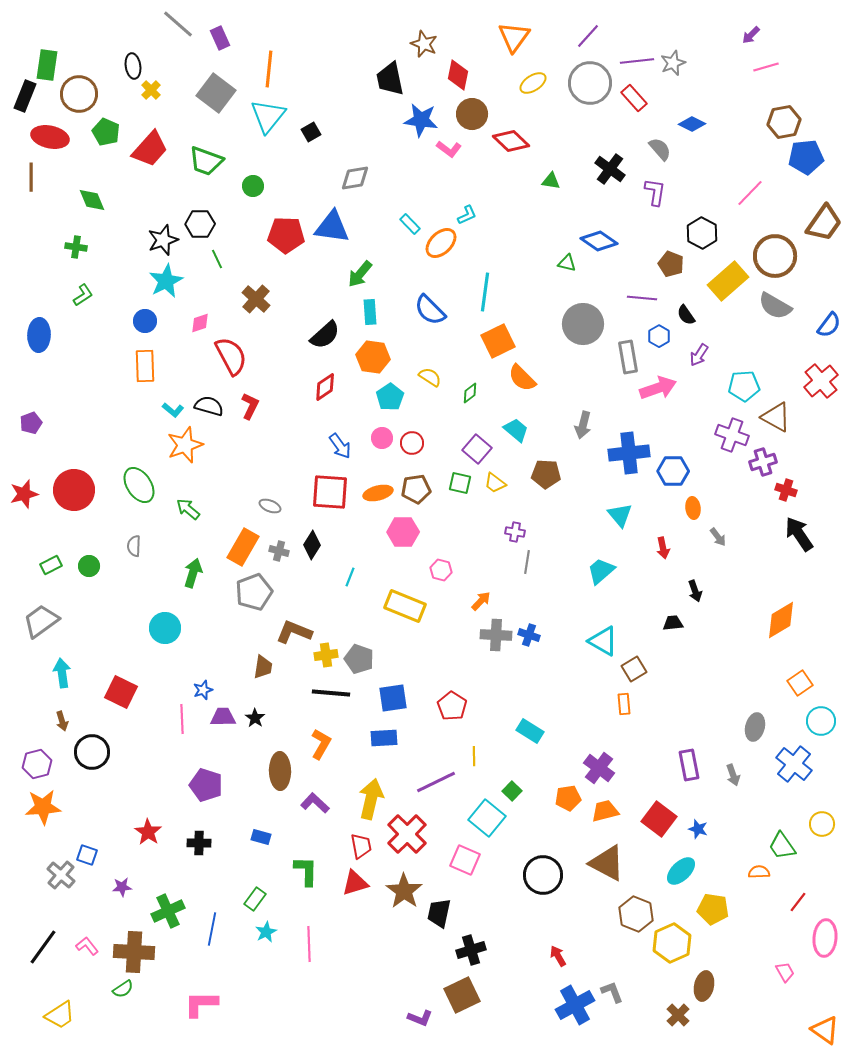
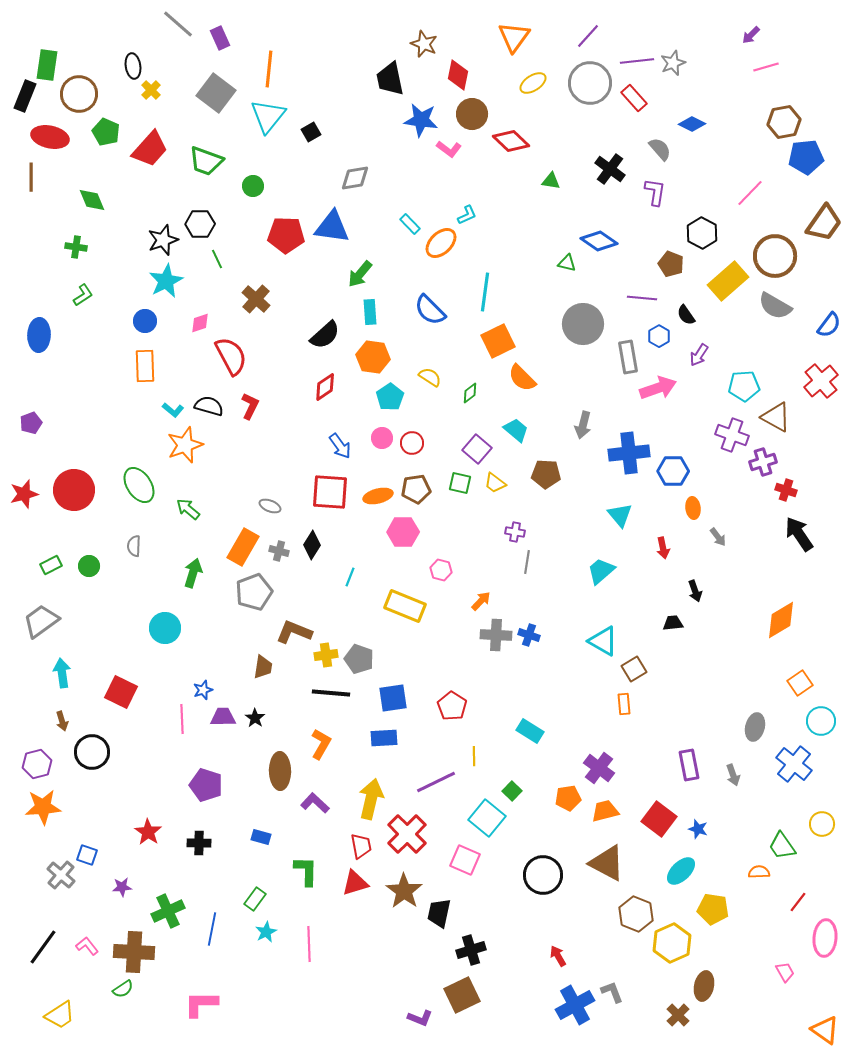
orange ellipse at (378, 493): moved 3 px down
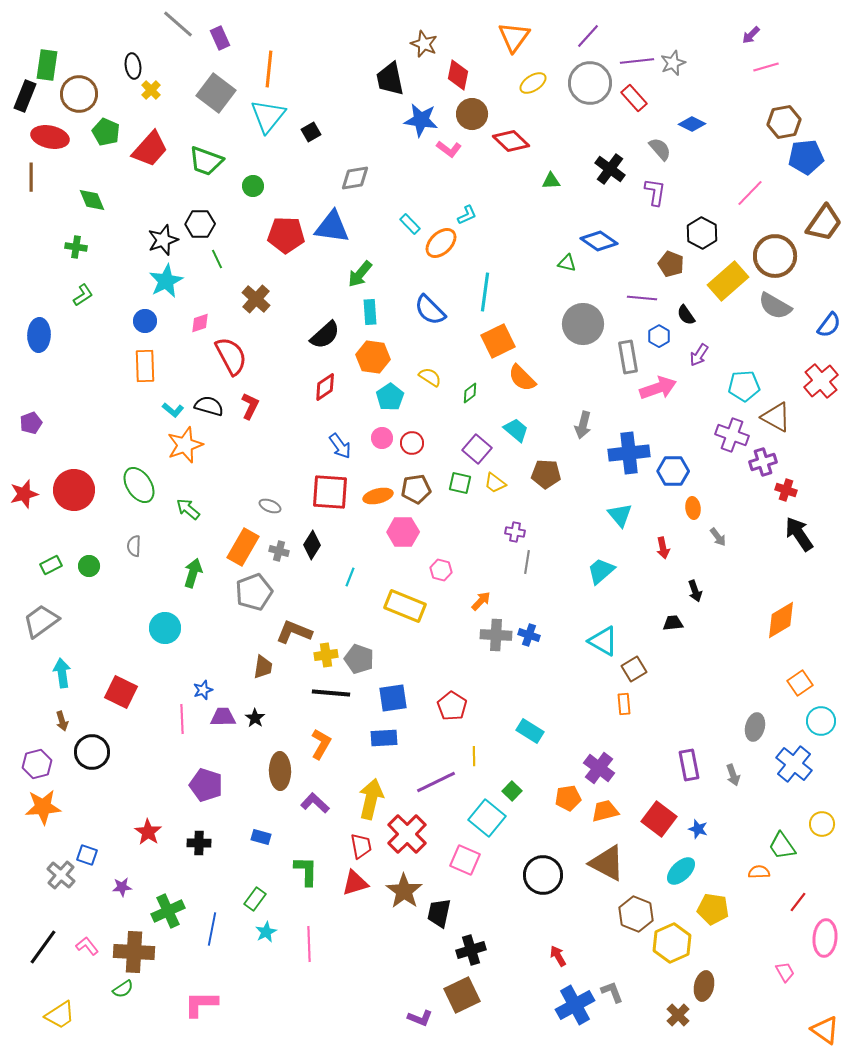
green triangle at (551, 181): rotated 12 degrees counterclockwise
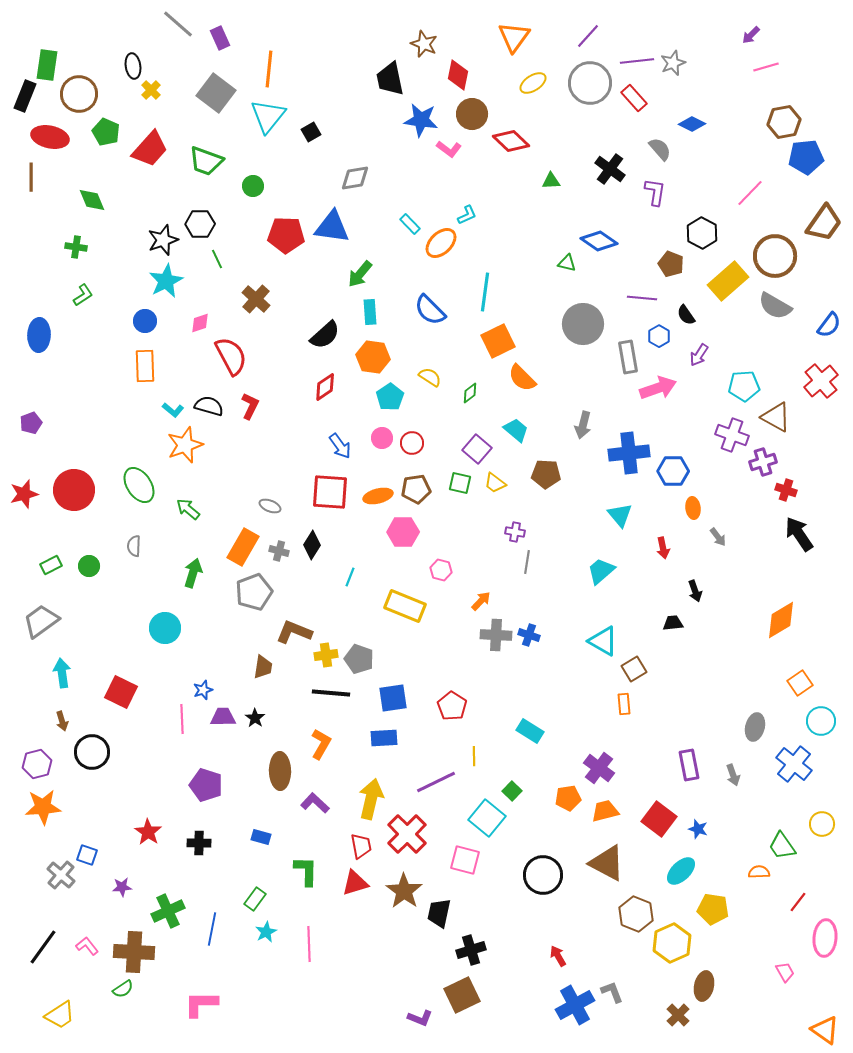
pink square at (465, 860): rotated 8 degrees counterclockwise
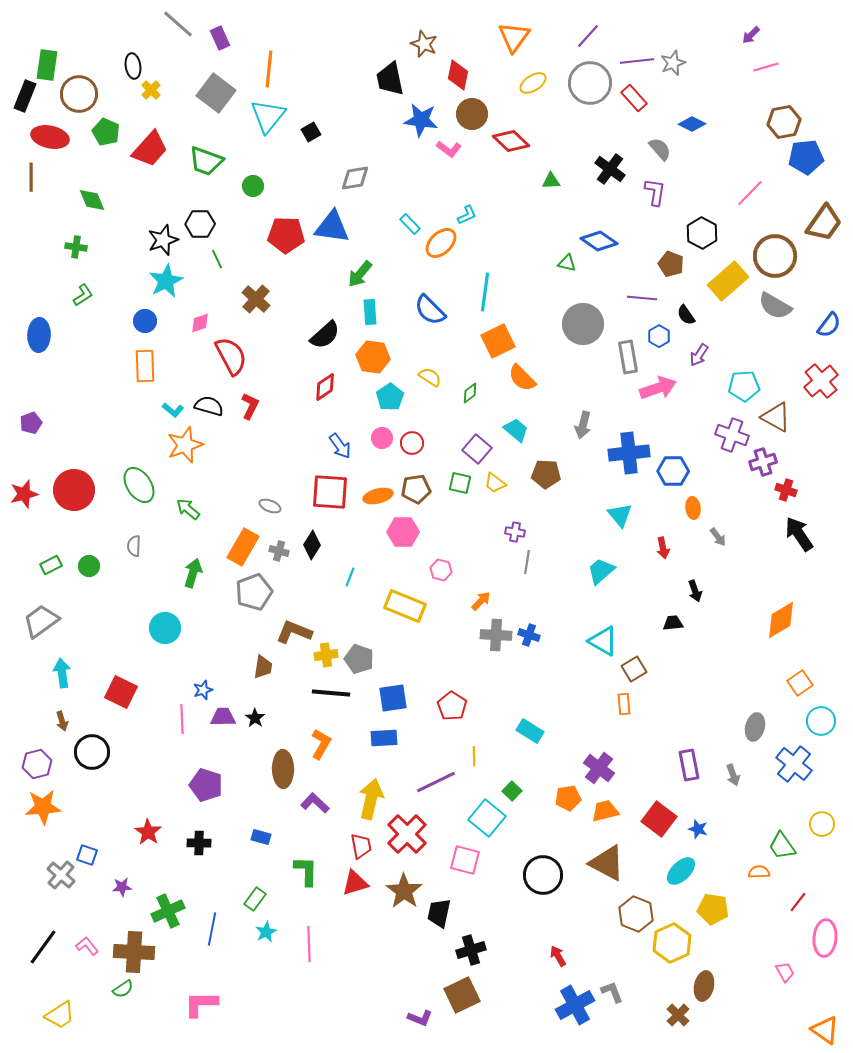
brown ellipse at (280, 771): moved 3 px right, 2 px up
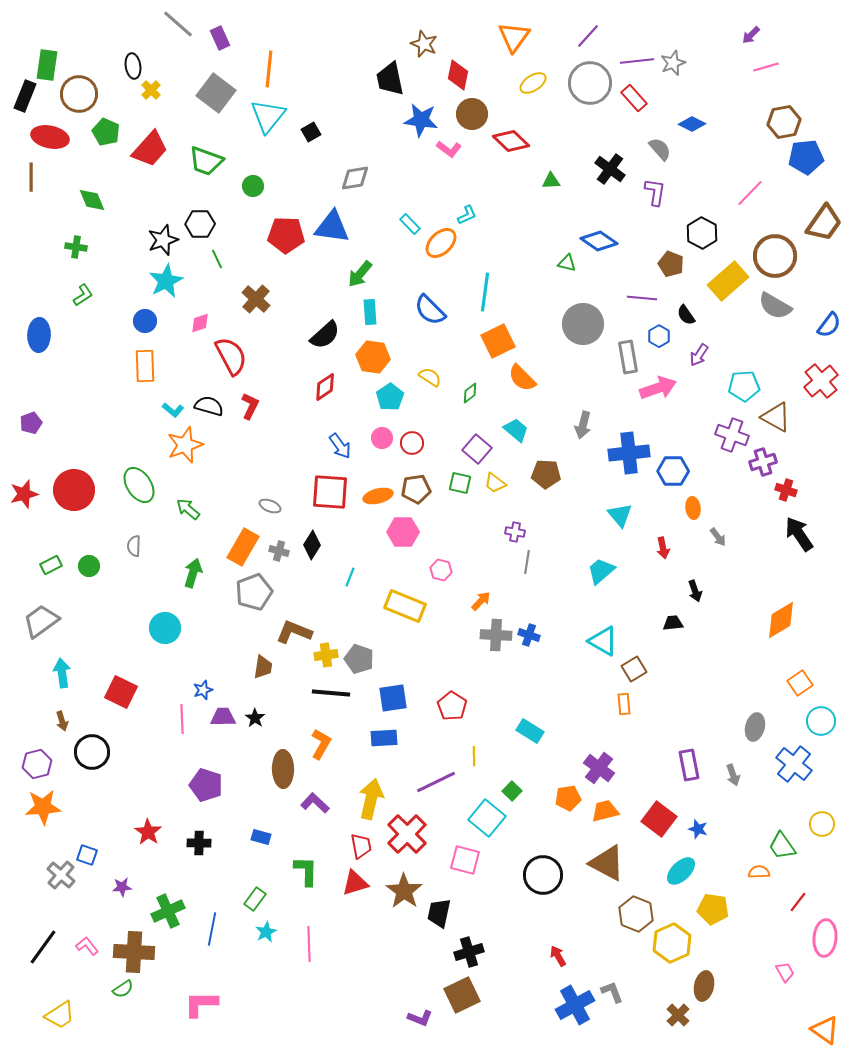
black cross at (471, 950): moved 2 px left, 2 px down
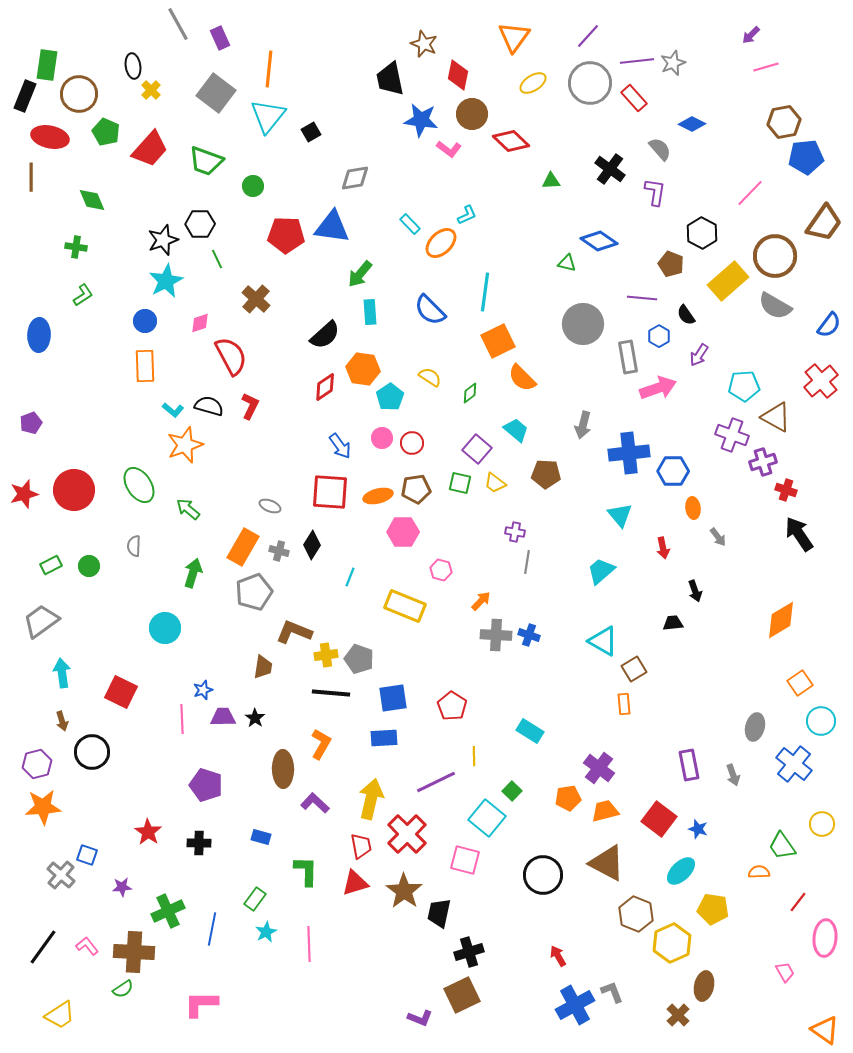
gray line at (178, 24): rotated 20 degrees clockwise
orange hexagon at (373, 357): moved 10 px left, 12 px down
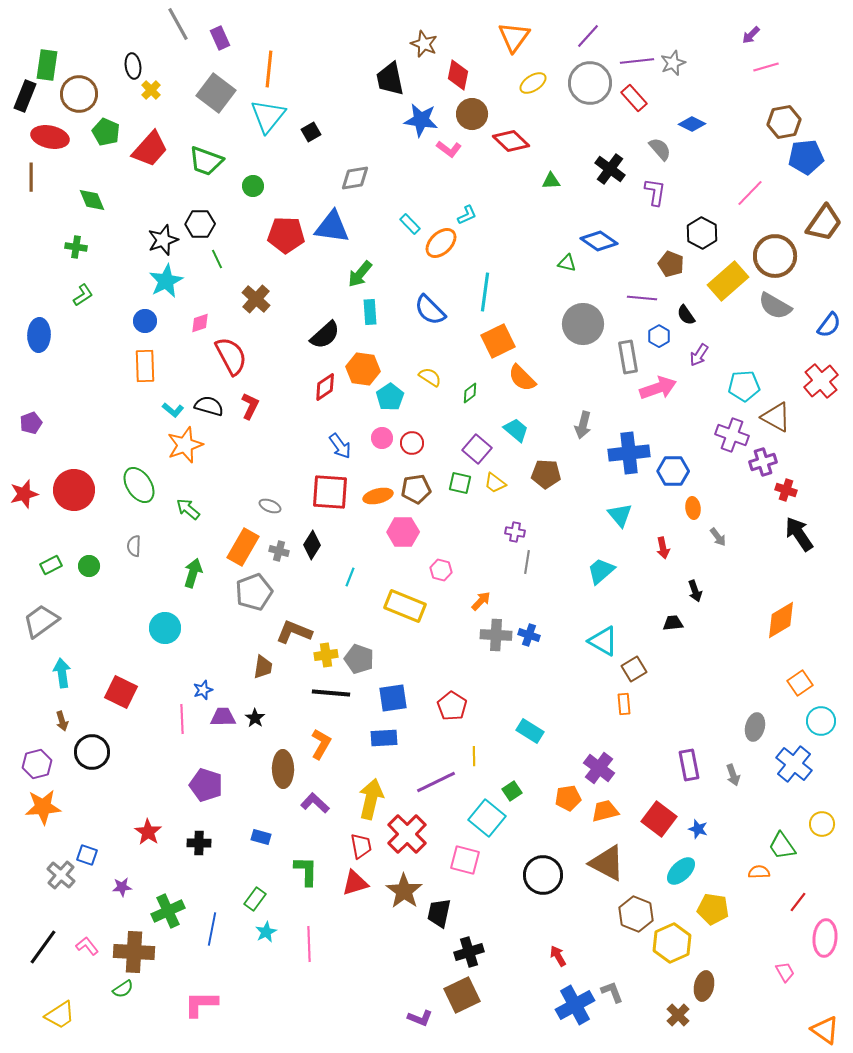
green square at (512, 791): rotated 12 degrees clockwise
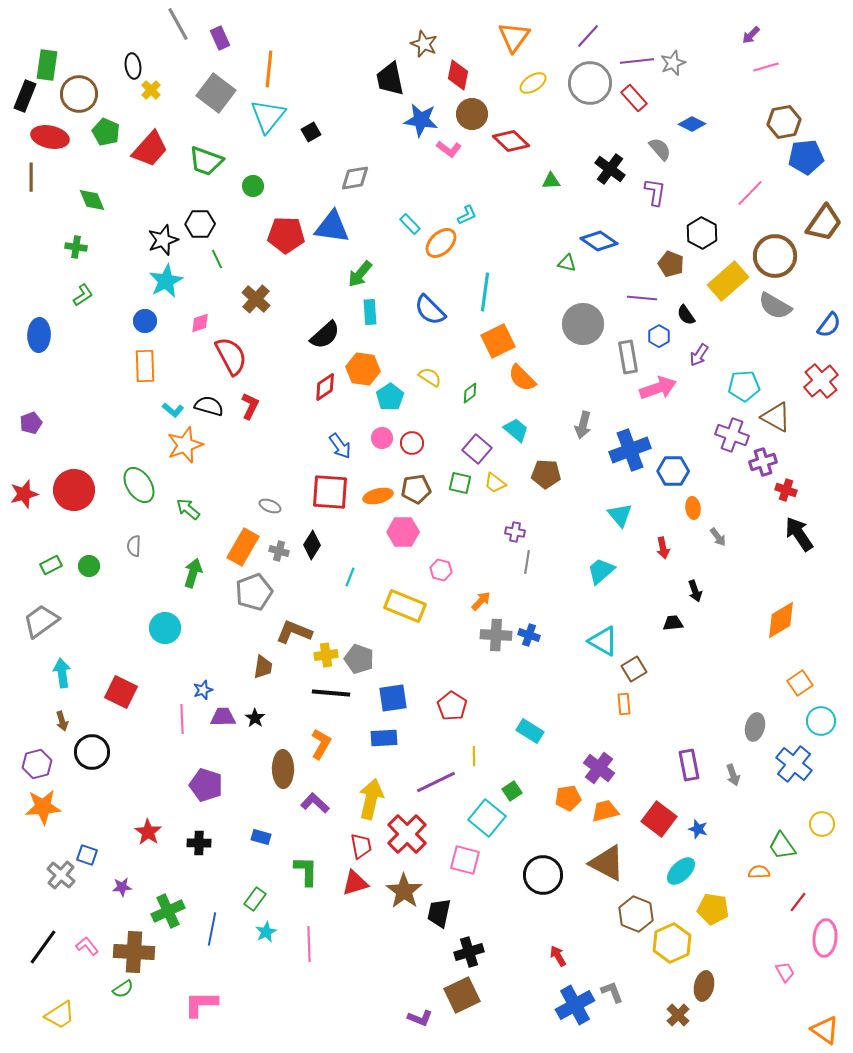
blue cross at (629, 453): moved 1 px right, 3 px up; rotated 15 degrees counterclockwise
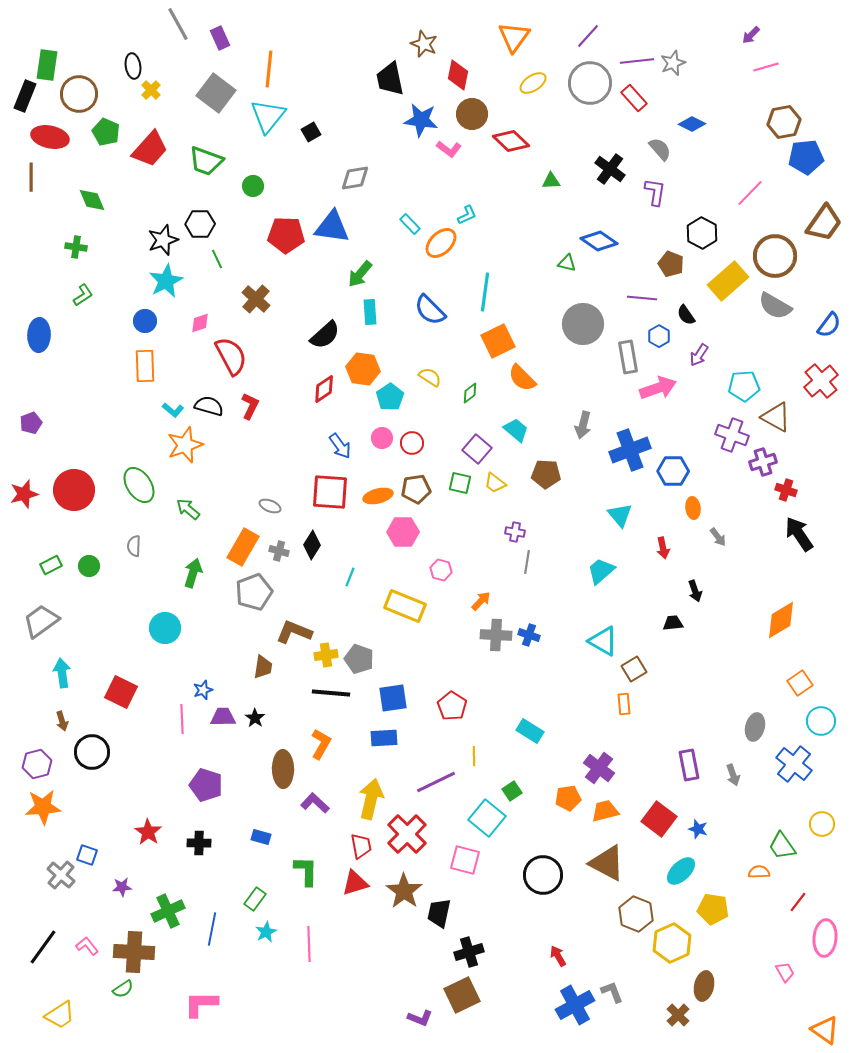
red diamond at (325, 387): moved 1 px left, 2 px down
